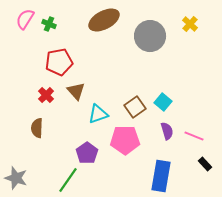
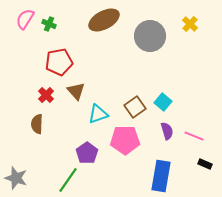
brown semicircle: moved 4 px up
black rectangle: rotated 24 degrees counterclockwise
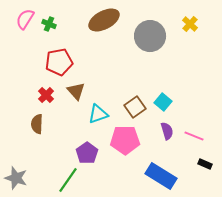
blue rectangle: rotated 68 degrees counterclockwise
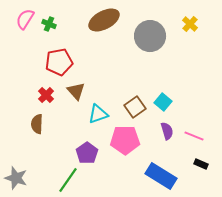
black rectangle: moved 4 px left
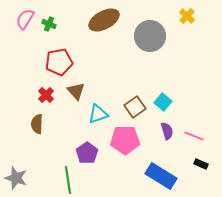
yellow cross: moved 3 px left, 8 px up
green line: rotated 44 degrees counterclockwise
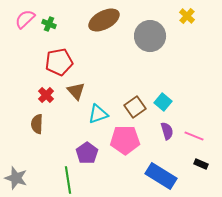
pink semicircle: rotated 15 degrees clockwise
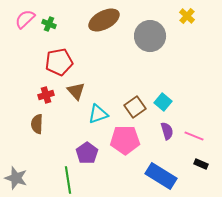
red cross: rotated 28 degrees clockwise
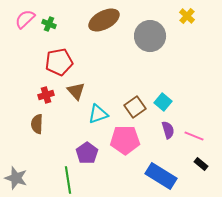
purple semicircle: moved 1 px right, 1 px up
black rectangle: rotated 16 degrees clockwise
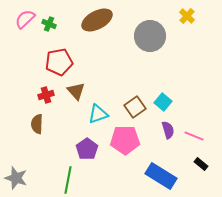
brown ellipse: moved 7 px left
purple pentagon: moved 4 px up
green line: rotated 20 degrees clockwise
